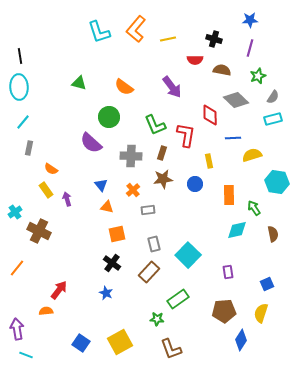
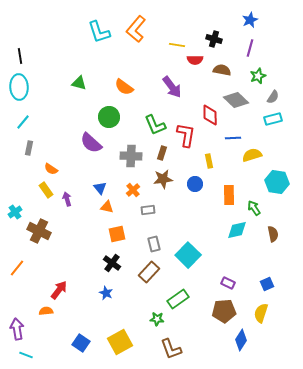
blue star at (250, 20): rotated 21 degrees counterclockwise
yellow line at (168, 39): moved 9 px right, 6 px down; rotated 21 degrees clockwise
blue triangle at (101, 185): moved 1 px left, 3 px down
purple rectangle at (228, 272): moved 11 px down; rotated 56 degrees counterclockwise
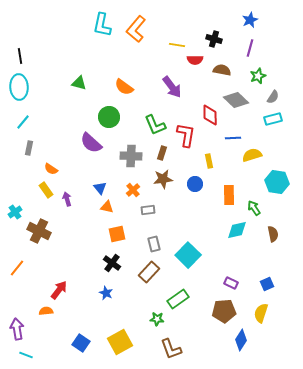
cyan L-shape at (99, 32): moved 3 px right, 7 px up; rotated 30 degrees clockwise
purple rectangle at (228, 283): moved 3 px right
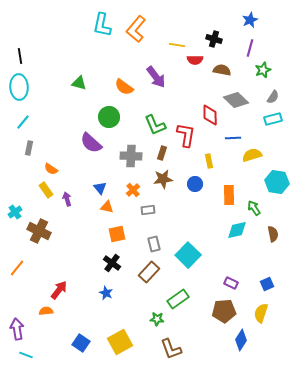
green star at (258, 76): moved 5 px right, 6 px up
purple arrow at (172, 87): moved 16 px left, 10 px up
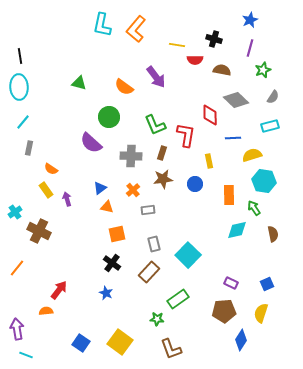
cyan rectangle at (273, 119): moved 3 px left, 7 px down
cyan hexagon at (277, 182): moved 13 px left, 1 px up
blue triangle at (100, 188): rotated 32 degrees clockwise
yellow square at (120, 342): rotated 25 degrees counterclockwise
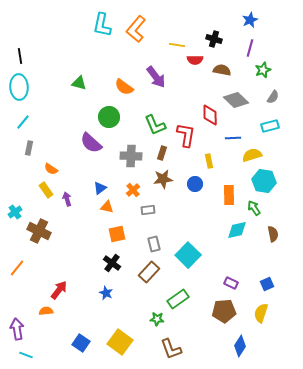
blue diamond at (241, 340): moved 1 px left, 6 px down
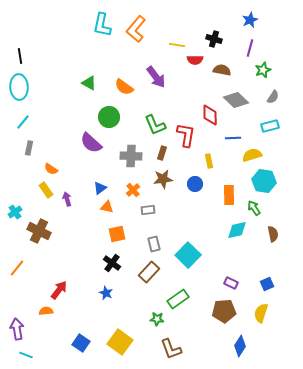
green triangle at (79, 83): moved 10 px right; rotated 14 degrees clockwise
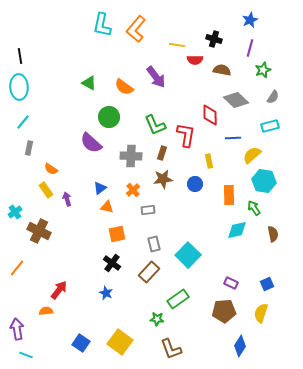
yellow semicircle at (252, 155): rotated 24 degrees counterclockwise
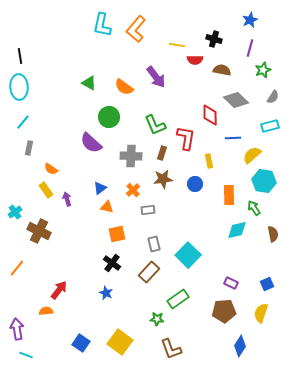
red L-shape at (186, 135): moved 3 px down
